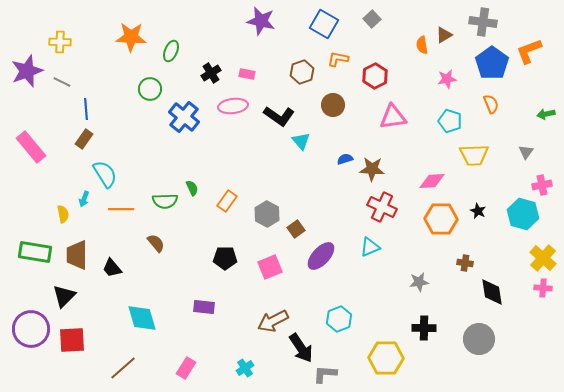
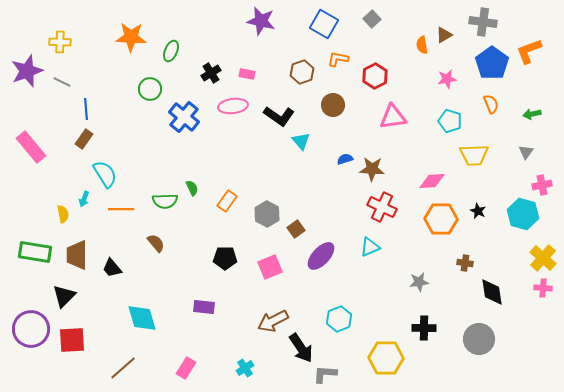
green arrow at (546, 114): moved 14 px left
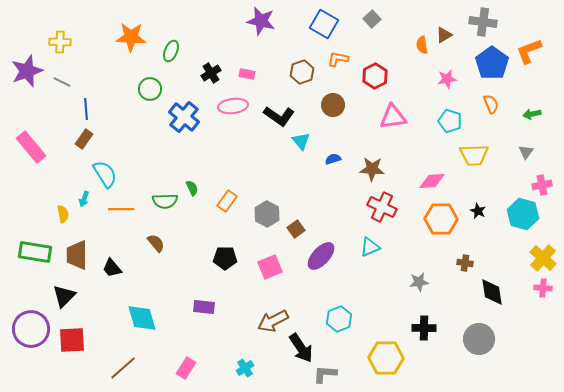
blue semicircle at (345, 159): moved 12 px left
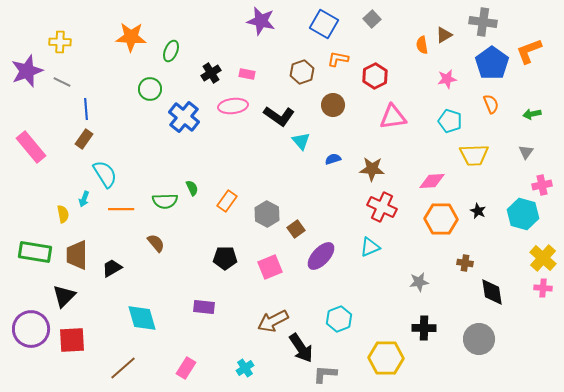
black trapezoid at (112, 268): rotated 100 degrees clockwise
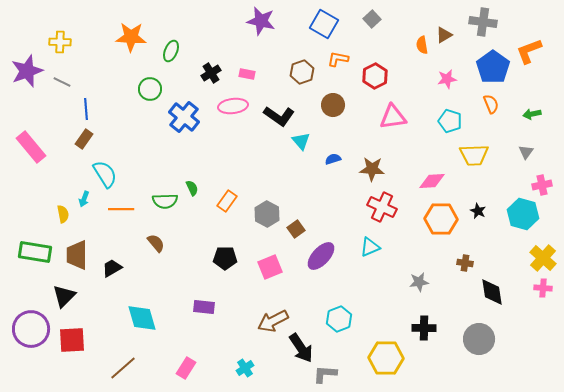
blue pentagon at (492, 63): moved 1 px right, 4 px down
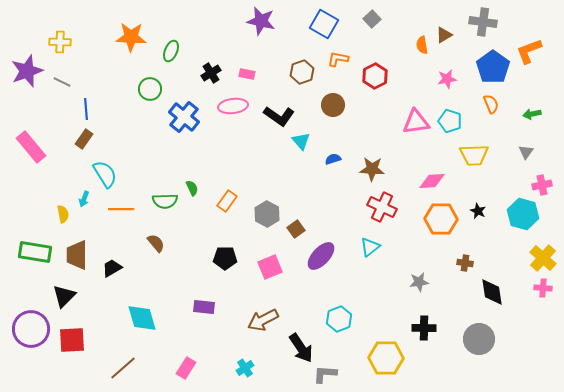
pink triangle at (393, 117): moved 23 px right, 5 px down
cyan triangle at (370, 247): rotated 15 degrees counterclockwise
brown arrow at (273, 321): moved 10 px left, 1 px up
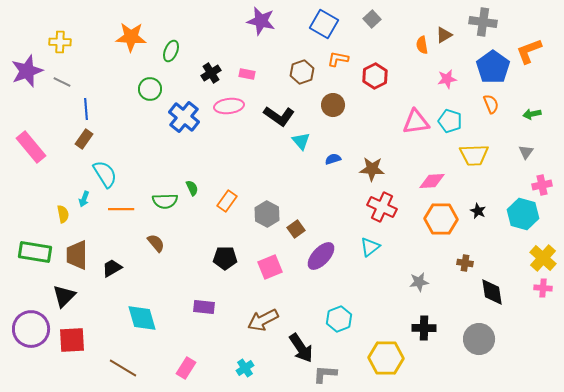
pink ellipse at (233, 106): moved 4 px left
brown line at (123, 368): rotated 72 degrees clockwise
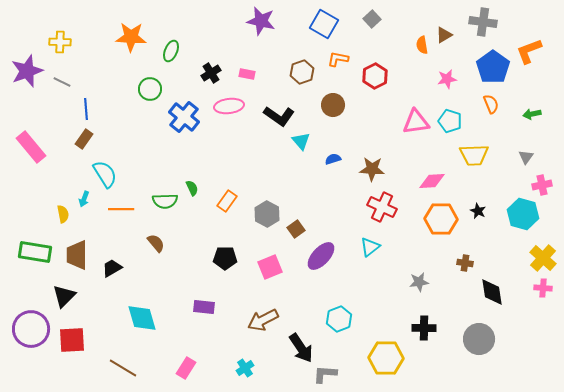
gray triangle at (526, 152): moved 5 px down
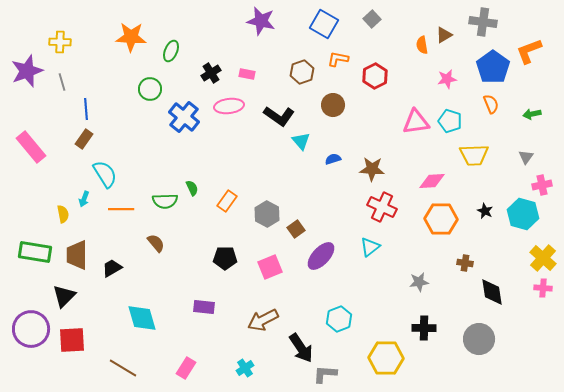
gray line at (62, 82): rotated 48 degrees clockwise
black star at (478, 211): moved 7 px right
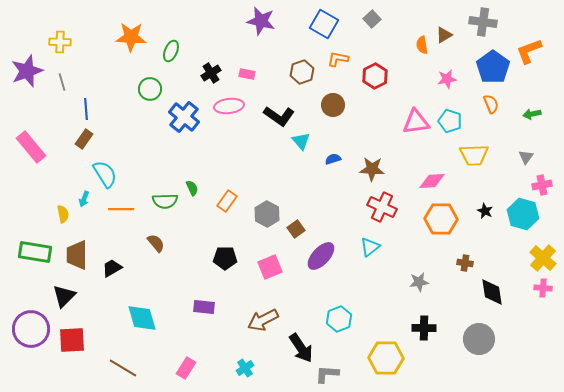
gray L-shape at (325, 374): moved 2 px right
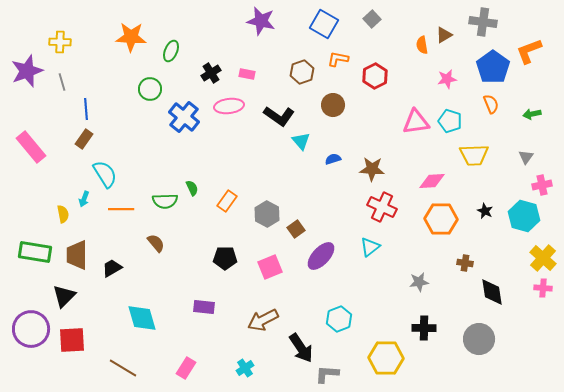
cyan hexagon at (523, 214): moved 1 px right, 2 px down
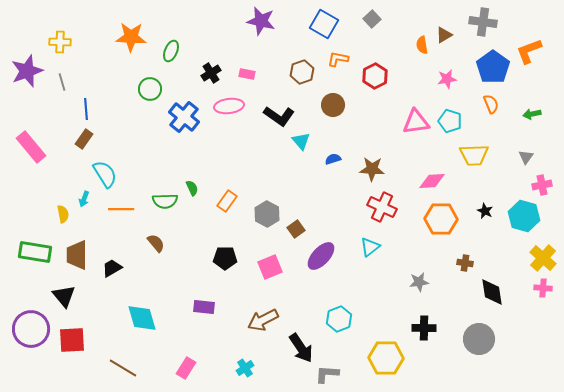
black triangle at (64, 296): rotated 25 degrees counterclockwise
